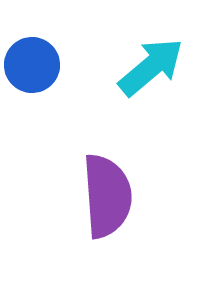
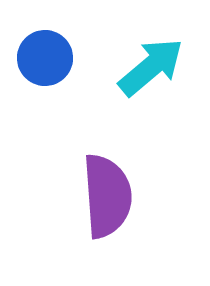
blue circle: moved 13 px right, 7 px up
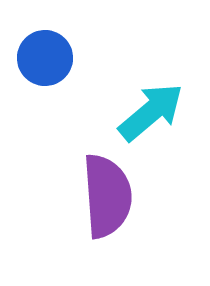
cyan arrow: moved 45 px down
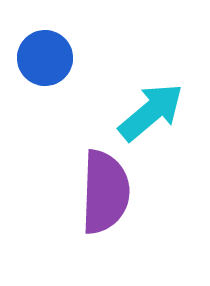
purple semicircle: moved 2 px left, 4 px up; rotated 6 degrees clockwise
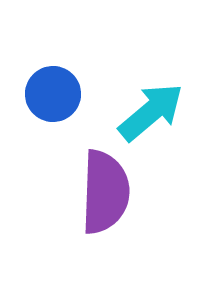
blue circle: moved 8 px right, 36 px down
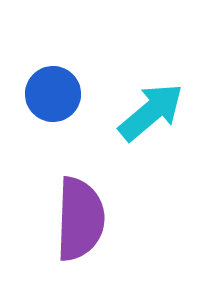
purple semicircle: moved 25 px left, 27 px down
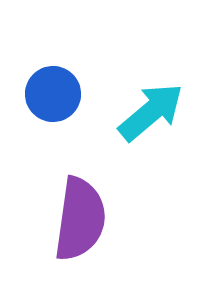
purple semicircle: rotated 6 degrees clockwise
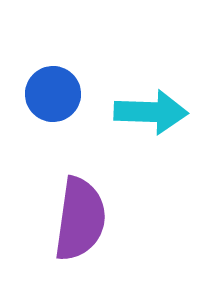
cyan arrow: rotated 42 degrees clockwise
